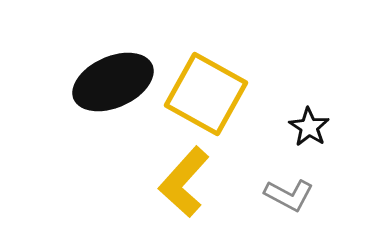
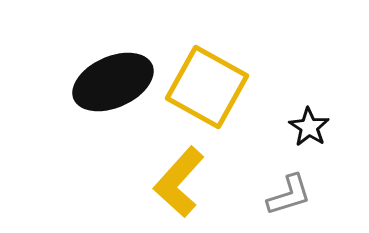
yellow square: moved 1 px right, 7 px up
yellow L-shape: moved 5 px left
gray L-shape: rotated 45 degrees counterclockwise
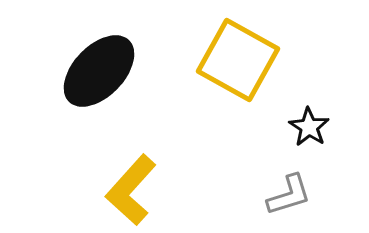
black ellipse: moved 14 px left, 11 px up; rotated 22 degrees counterclockwise
yellow square: moved 31 px right, 27 px up
yellow L-shape: moved 48 px left, 8 px down
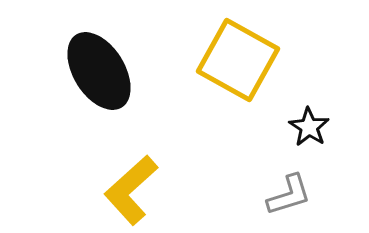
black ellipse: rotated 76 degrees counterclockwise
yellow L-shape: rotated 6 degrees clockwise
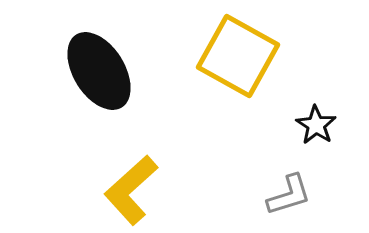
yellow square: moved 4 px up
black star: moved 7 px right, 2 px up
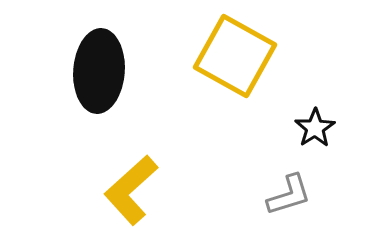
yellow square: moved 3 px left
black ellipse: rotated 36 degrees clockwise
black star: moved 1 px left, 3 px down; rotated 6 degrees clockwise
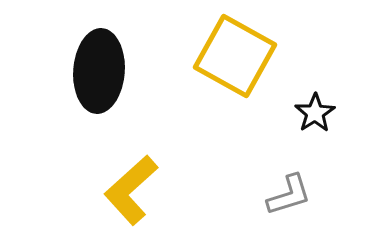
black star: moved 15 px up
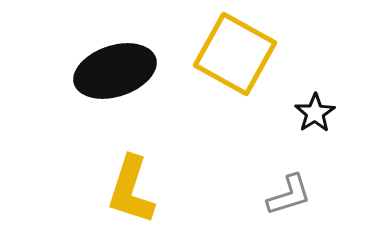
yellow square: moved 2 px up
black ellipse: moved 16 px right; rotated 68 degrees clockwise
yellow L-shape: rotated 30 degrees counterclockwise
